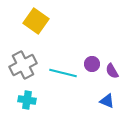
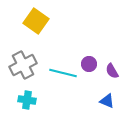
purple circle: moved 3 px left
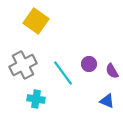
cyan line: rotated 40 degrees clockwise
cyan cross: moved 9 px right, 1 px up
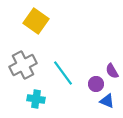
purple circle: moved 7 px right, 20 px down
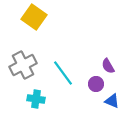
yellow square: moved 2 px left, 4 px up
purple semicircle: moved 4 px left, 5 px up
blue triangle: moved 5 px right
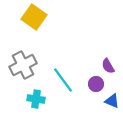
cyan line: moved 7 px down
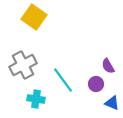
blue triangle: moved 2 px down
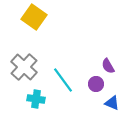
gray cross: moved 1 px right, 2 px down; rotated 20 degrees counterclockwise
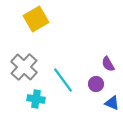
yellow square: moved 2 px right, 2 px down; rotated 25 degrees clockwise
purple semicircle: moved 2 px up
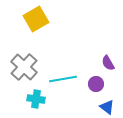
purple semicircle: moved 1 px up
cyan line: moved 1 px up; rotated 64 degrees counterclockwise
blue triangle: moved 5 px left, 4 px down; rotated 14 degrees clockwise
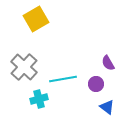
cyan cross: moved 3 px right; rotated 24 degrees counterclockwise
